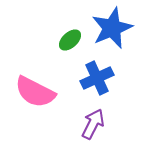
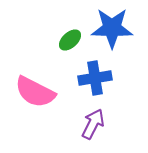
blue star: rotated 24 degrees clockwise
blue cross: moved 2 px left; rotated 16 degrees clockwise
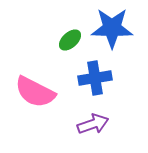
purple arrow: rotated 44 degrees clockwise
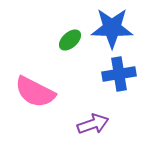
blue cross: moved 24 px right, 4 px up
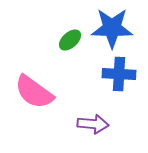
blue cross: rotated 12 degrees clockwise
pink semicircle: moved 1 px left; rotated 9 degrees clockwise
purple arrow: rotated 24 degrees clockwise
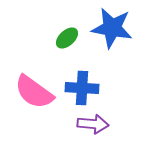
blue star: rotated 9 degrees clockwise
green ellipse: moved 3 px left, 2 px up
blue cross: moved 37 px left, 14 px down
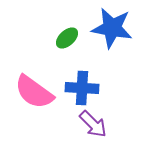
purple arrow: rotated 40 degrees clockwise
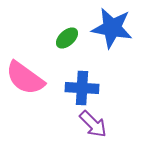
pink semicircle: moved 9 px left, 14 px up
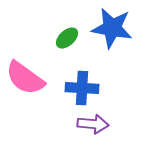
purple arrow: rotated 40 degrees counterclockwise
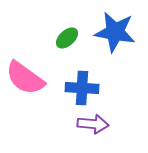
blue star: moved 3 px right, 4 px down
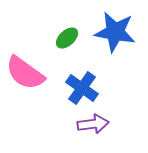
pink semicircle: moved 5 px up
blue cross: rotated 32 degrees clockwise
purple arrow: rotated 12 degrees counterclockwise
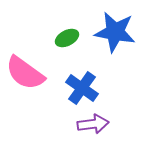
green ellipse: rotated 15 degrees clockwise
